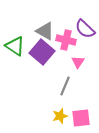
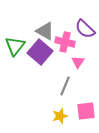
pink cross: moved 1 px left, 2 px down
green triangle: rotated 35 degrees clockwise
purple square: moved 2 px left
pink square: moved 5 px right, 7 px up
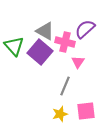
purple semicircle: rotated 95 degrees clockwise
green triangle: moved 1 px left; rotated 20 degrees counterclockwise
yellow star: moved 2 px up
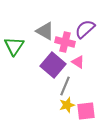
green triangle: rotated 15 degrees clockwise
purple square: moved 13 px right, 13 px down
pink triangle: rotated 32 degrees counterclockwise
yellow star: moved 7 px right, 9 px up
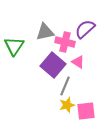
gray triangle: moved 1 px down; rotated 42 degrees counterclockwise
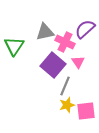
pink cross: rotated 12 degrees clockwise
pink triangle: rotated 24 degrees clockwise
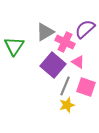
gray triangle: rotated 18 degrees counterclockwise
pink triangle: rotated 24 degrees counterclockwise
pink square: moved 24 px up; rotated 24 degrees clockwise
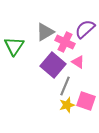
pink square: moved 14 px down
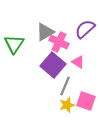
pink cross: moved 6 px left
green triangle: moved 2 px up
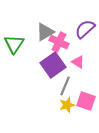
purple square: rotated 15 degrees clockwise
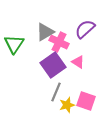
gray line: moved 9 px left, 6 px down
